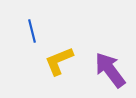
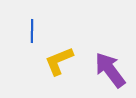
blue line: rotated 15 degrees clockwise
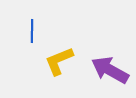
purple arrow: rotated 24 degrees counterclockwise
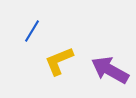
blue line: rotated 30 degrees clockwise
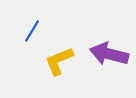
purple arrow: moved 1 px left, 16 px up; rotated 15 degrees counterclockwise
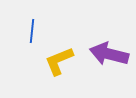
blue line: rotated 25 degrees counterclockwise
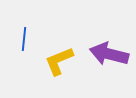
blue line: moved 8 px left, 8 px down
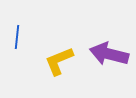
blue line: moved 7 px left, 2 px up
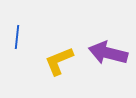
purple arrow: moved 1 px left, 1 px up
